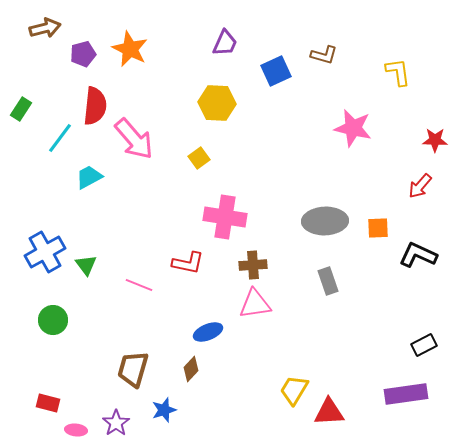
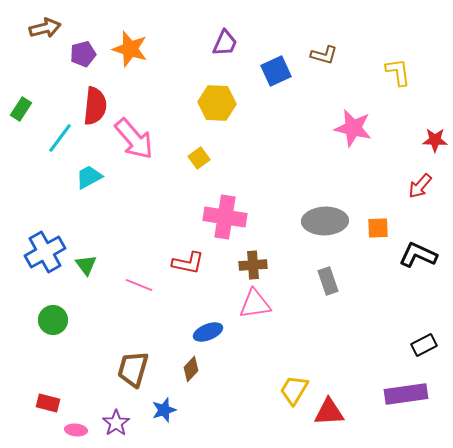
orange star: rotated 9 degrees counterclockwise
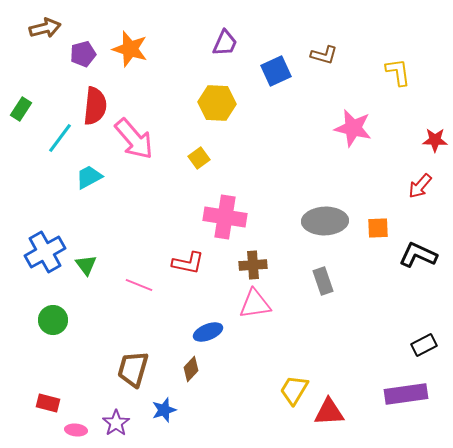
gray rectangle: moved 5 px left
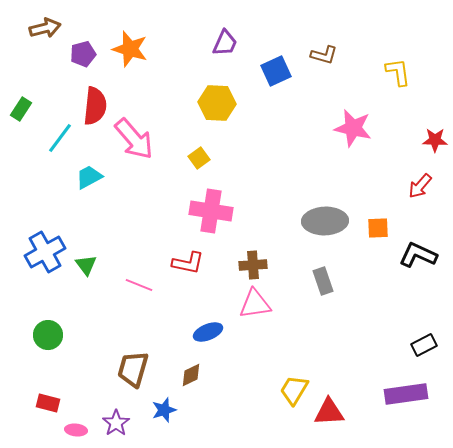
pink cross: moved 14 px left, 6 px up
green circle: moved 5 px left, 15 px down
brown diamond: moved 6 px down; rotated 20 degrees clockwise
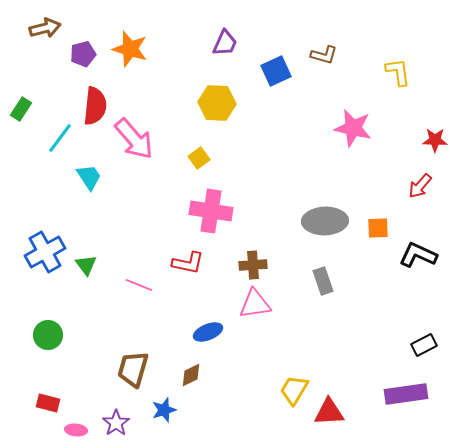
cyan trapezoid: rotated 84 degrees clockwise
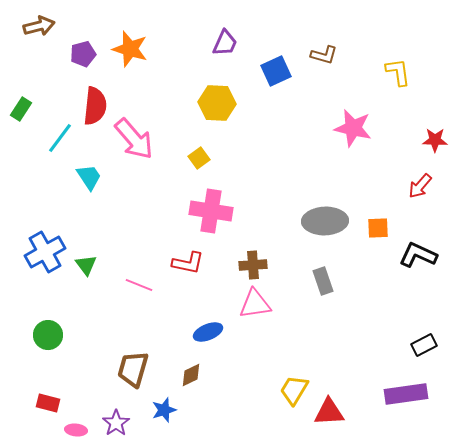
brown arrow: moved 6 px left, 2 px up
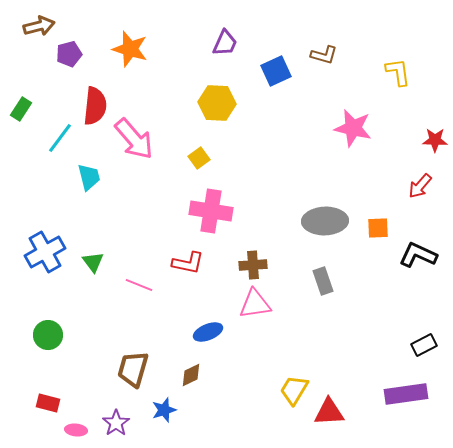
purple pentagon: moved 14 px left
cyan trapezoid: rotated 20 degrees clockwise
green triangle: moved 7 px right, 3 px up
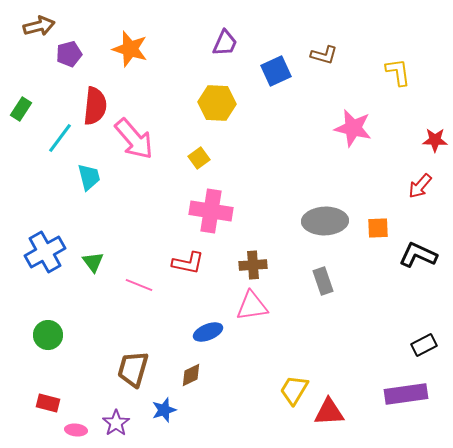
pink triangle: moved 3 px left, 2 px down
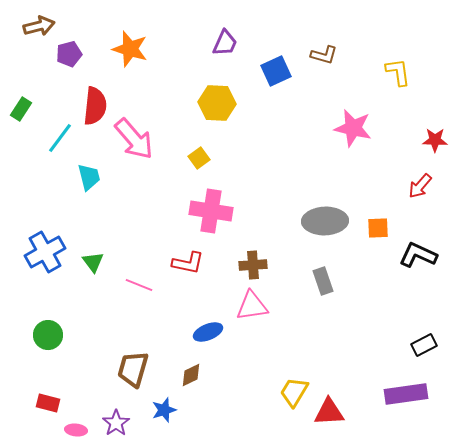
yellow trapezoid: moved 2 px down
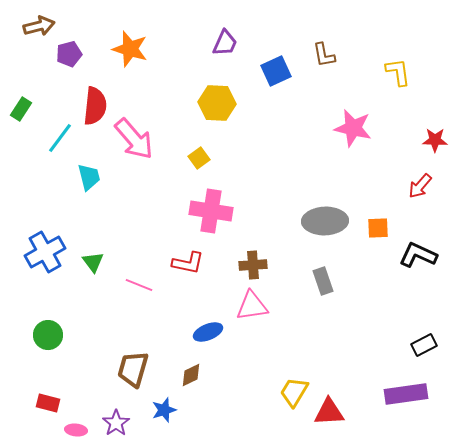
brown L-shape: rotated 64 degrees clockwise
